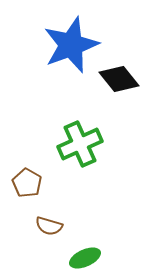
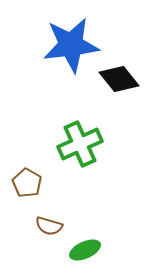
blue star: rotated 14 degrees clockwise
green ellipse: moved 8 px up
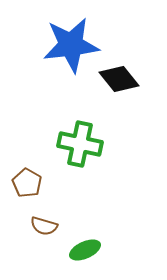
green cross: rotated 36 degrees clockwise
brown semicircle: moved 5 px left
